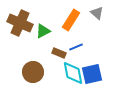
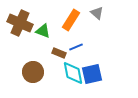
green triangle: rotated 49 degrees clockwise
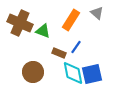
blue line: rotated 32 degrees counterclockwise
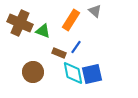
gray triangle: moved 2 px left, 2 px up
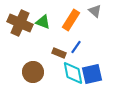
green triangle: moved 9 px up
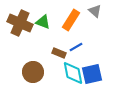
blue line: rotated 24 degrees clockwise
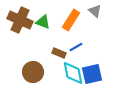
brown cross: moved 3 px up
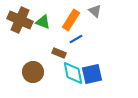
blue line: moved 8 px up
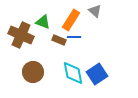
brown cross: moved 1 px right, 15 px down
blue line: moved 2 px left, 2 px up; rotated 32 degrees clockwise
brown rectangle: moved 13 px up
blue square: moved 5 px right; rotated 20 degrees counterclockwise
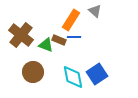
green triangle: moved 3 px right, 23 px down
brown cross: rotated 15 degrees clockwise
cyan diamond: moved 4 px down
